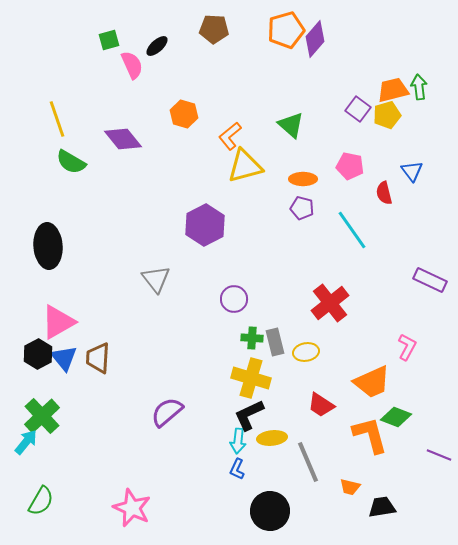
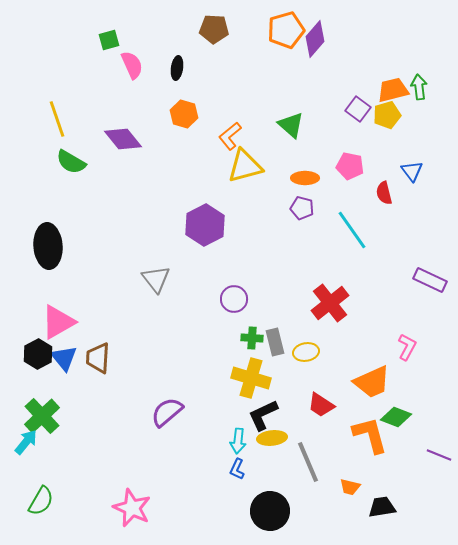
black ellipse at (157, 46): moved 20 px right, 22 px down; rotated 40 degrees counterclockwise
orange ellipse at (303, 179): moved 2 px right, 1 px up
black L-shape at (249, 415): moved 14 px right
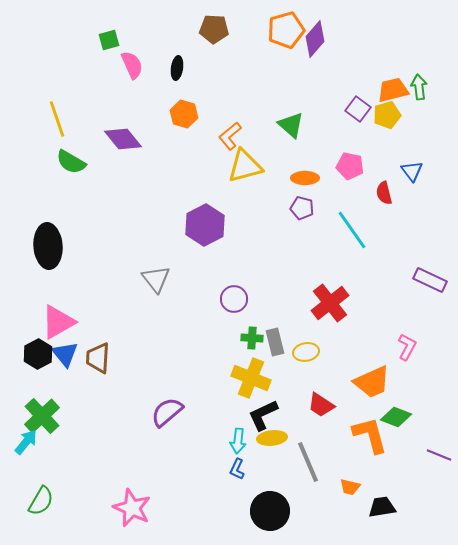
blue triangle at (64, 358): moved 1 px right, 4 px up
yellow cross at (251, 378): rotated 6 degrees clockwise
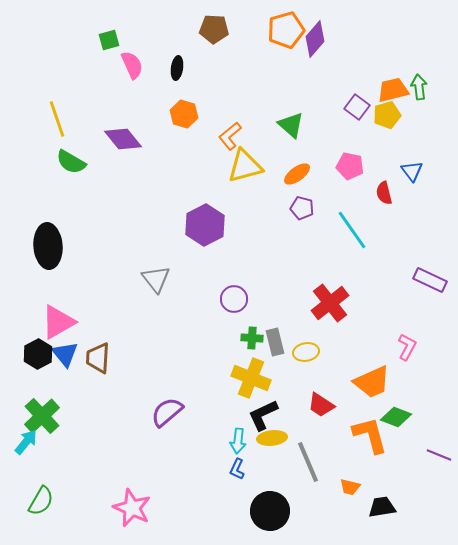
purple square at (358, 109): moved 1 px left, 2 px up
orange ellipse at (305, 178): moved 8 px left, 4 px up; rotated 36 degrees counterclockwise
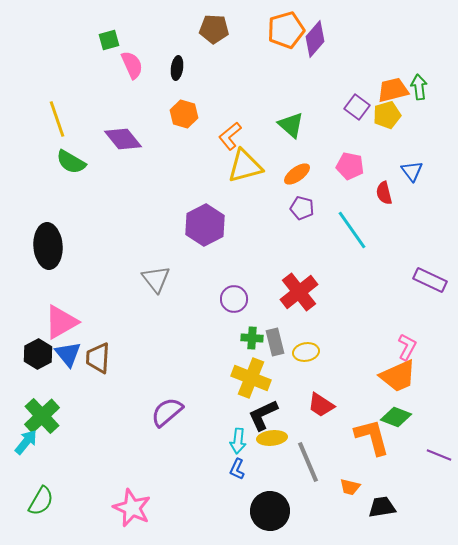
red cross at (330, 303): moved 31 px left, 11 px up
pink triangle at (58, 322): moved 3 px right
blue triangle at (65, 354): moved 3 px right
orange trapezoid at (372, 382): moved 26 px right, 6 px up
orange L-shape at (370, 435): moved 2 px right, 2 px down
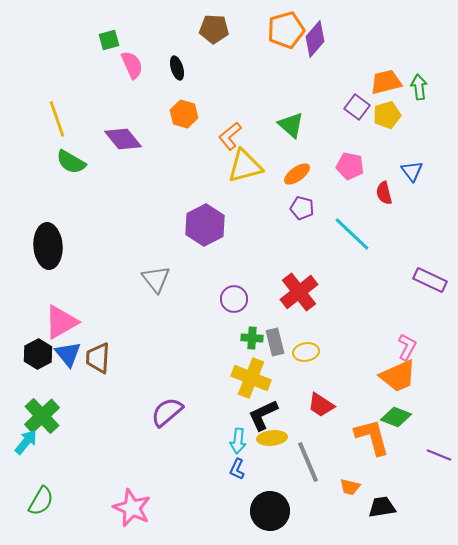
black ellipse at (177, 68): rotated 25 degrees counterclockwise
orange trapezoid at (393, 90): moved 7 px left, 8 px up
cyan line at (352, 230): moved 4 px down; rotated 12 degrees counterclockwise
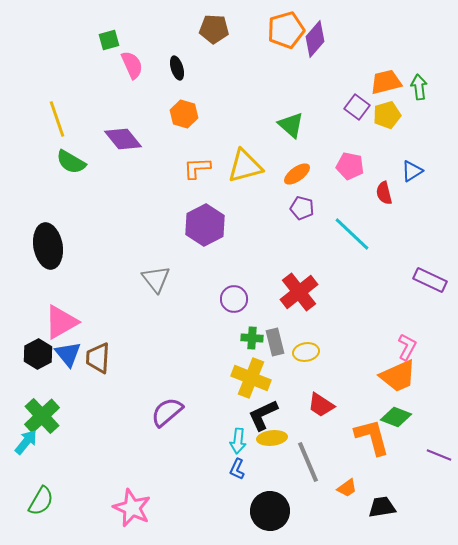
orange L-shape at (230, 136): moved 33 px left, 32 px down; rotated 36 degrees clockwise
blue triangle at (412, 171): rotated 35 degrees clockwise
black ellipse at (48, 246): rotated 6 degrees counterclockwise
orange trapezoid at (350, 487): moved 3 px left, 1 px down; rotated 50 degrees counterclockwise
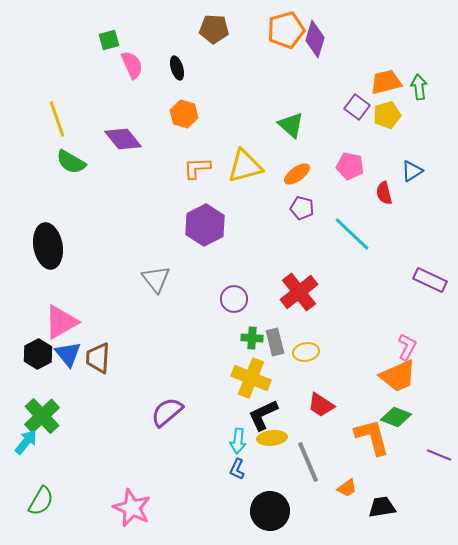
purple diamond at (315, 39): rotated 24 degrees counterclockwise
